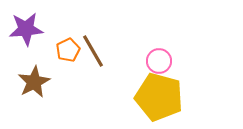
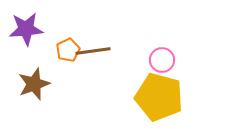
brown line: rotated 68 degrees counterclockwise
pink circle: moved 3 px right, 1 px up
brown star: moved 2 px down; rotated 8 degrees clockwise
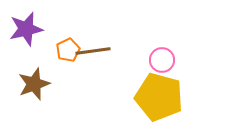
purple star: rotated 8 degrees counterclockwise
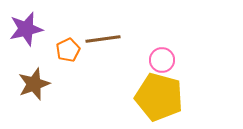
brown line: moved 10 px right, 12 px up
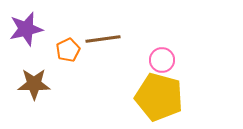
brown star: rotated 20 degrees clockwise
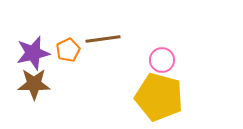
purple star: moved 7 px right, 24 px down
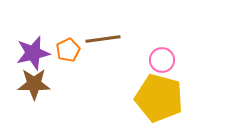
yellow pentagon: moved 1 px down
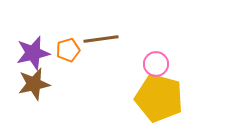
brown line: moved 2 px left
orange pentagon: rotated 10 degrees clockwise
pink circle: moved 6 px left, 4 px down
brown star: rotated 12 degrees counterclockwise
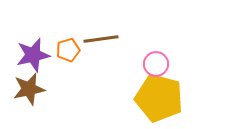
purple star: moved 2 px down
brown star: moved 5 px left, 5 px down
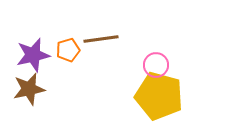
pink circle: moved 1 px down
yellow pentagon: moved 2 px up
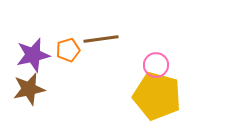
yellow pentagon: moved 2 px left
